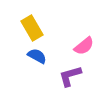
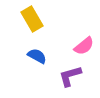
yellow rectangle: moved 9 px up
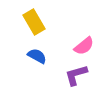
yellow rectangle: moved 2 px right, 3 px down
purple L-shape: moved 6 px right, 1 px up
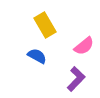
yellow rectangle: moved 11 px right, 3 px down
purple L-shape: moved 4 px down; rotated 150 degrees clockwise
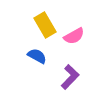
pink semicircle: moved 10 px left, 10 px up; rotated 10 degrees clockwise
purple L-shape: moved 6 px left, 2 px up
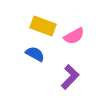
yellow rectangle: moved 2 px left, 1 px down; rotated 40 degrees counterclockwise
blue semicircle: moved 2 px left, 2 px up
